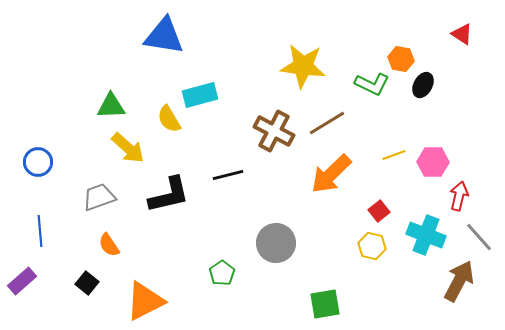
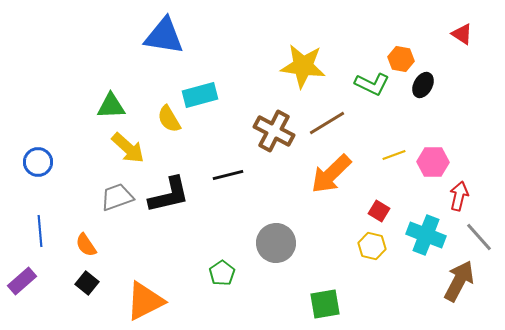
gray trapezoid: moved 18 px right
red square: rotated 20 degrees counterclockwise
orange semicircle: moved 23 px left
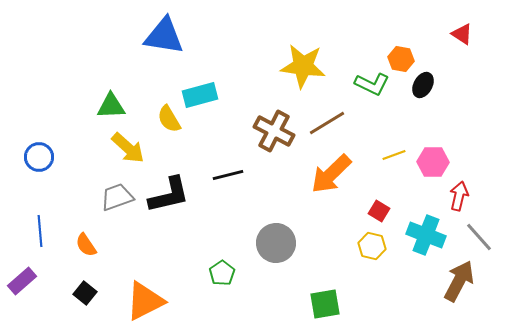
blue circle: moved 1 px right, 5 px up
black square: moved 2 px left, 10 px down
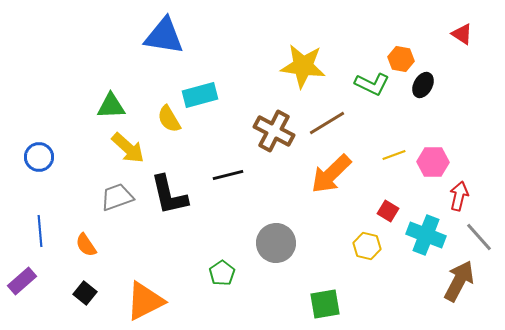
black L-shape: rotated 90 degrees clockwise
red square: moved 9 px right
yellow hexagon: moved 5 px left
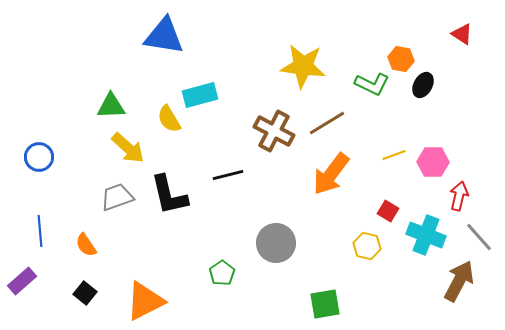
orange arrow: rotated 9 degrees counterclockwise
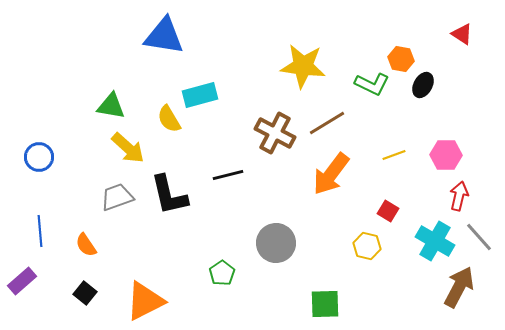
green triangle: rotated 12 degrees clockwise
brown cross: moved 1 px right, 2 px down
pink hexagon: moved 13 px right, 7 px up
cyan cross: moved 9 px right, 6 px down; rotated 9 degrees clockwise
brown arrow: moved 6 px down
green square: rotated 8 degrees clockwise
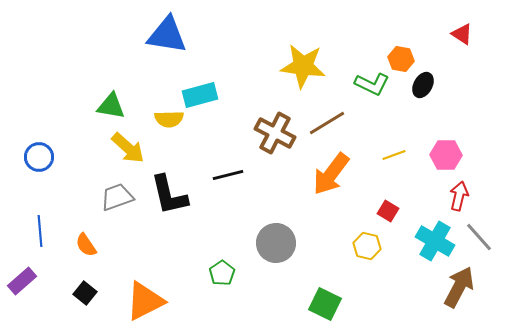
blue triangle: moved 3 px right, 1 px up
yellow semicircle: rotated 60 degrees counterclockwise
green square: rotated 28 degrees clockwise
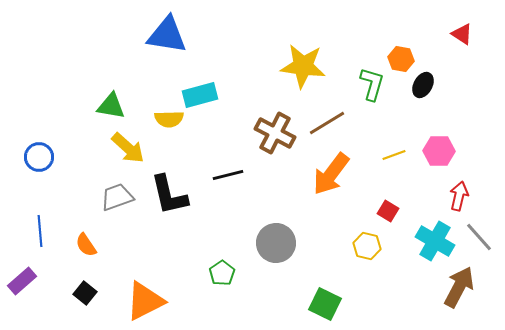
green L-shape: rotated 100 degrees counterclockwise
pink hexagon: moved 7 px left, 4 px up
